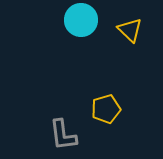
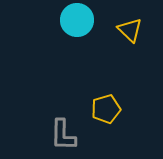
cyan circle: moved 4 px left
gray L-shape: rotated 8 degrees clockwise
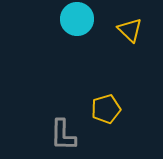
cyan circle: moved 1 px up
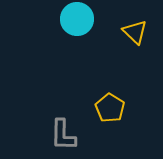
yellow triangle: moved 5 px right, 2 px down
yellow pentagon: moved 4 px right, 1 px up; rotated 24 degrees counterclockwise
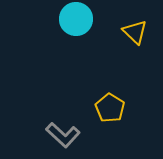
cyan circle: moved 1 px left
gray L-shape: rotated 48 degrees counterclockwise
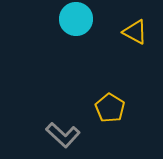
yellow triangle: rotated 16 degrees counterclockwise
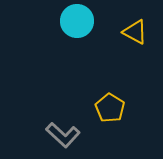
cyan circle: moved 1 px right, 2 px down
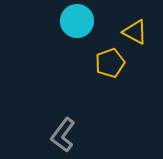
yellow pentagon: moved 45 px up; rotated 20 degrees clockwise
gray L-shape: rotated 84 degrees clockwise
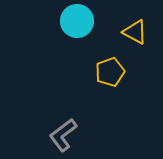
yellow pentagon: moved 9 px down
gray L-shape: rotated 16 degrees clockwise
